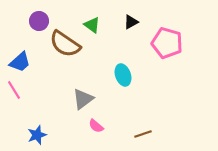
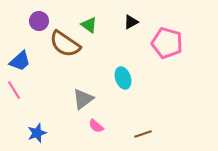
green triangle: moved 3 px left
blue trapezoid: moved 1 px up
cyan ellipse: moved 3 px down
blue star: moved 2 px up
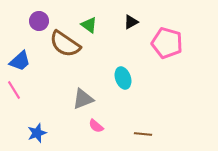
gray triangle: rotated 15 degrees clockwise
brown line: rotated 24 degrees clockwise
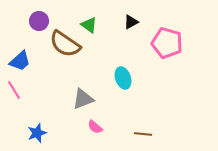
pink semicircle: moved 1 px left, 1 px down
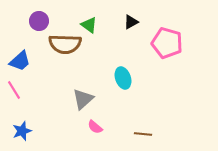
brown semicircle: rotated 32 degrees counterclockwise
gray triangle: rotated 20 degrees counterclockwise
blue star: moved 15 px left, 2 px up
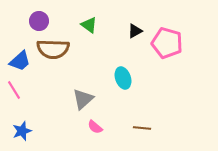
black triangle: moved 4 px right, 9 px down
brown semicircle: moved 12 px left, 5 px down
brown line: moved 1 px left, 6 px up
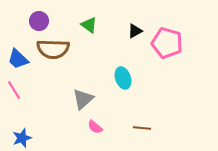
blue trapezoid: moved 2 px left, 2 px up; rotated 85 degrees clockwise
blue star: moved 7 px down
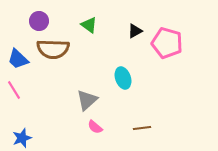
gray triangle: moved 4 px right, 1 px down
brown line: rotated 12 degrees counterclockwise
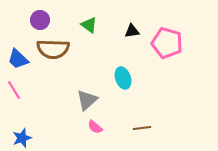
purple circle: moved 1 px right, 1 px up
black triangle: moved 3 px left; rotated 21 degrees clockwise
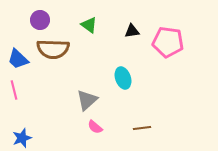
pink pentagon: moved 1 px right, 1 px up; rotated 8 degrees counterclockwise
pink line: rotated 18 degrees clockwise
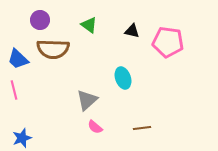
black triangle: rotated 21 degrees clockwise
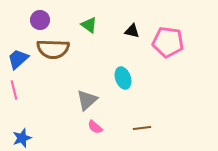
blue trapezoid: rotated 95 degrees clockwise
